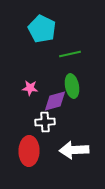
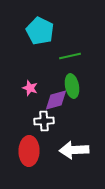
cyan pentagon: moved 2 px left, 2 px down
green line: moved 2 px down
pink star: rotated 14 degrees clockwise
purple diamond: moved 1 px right, 1 px up
white cross: moved 1 px left, 1 px up
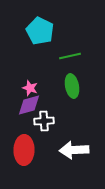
purple diamond: moved 27 px left, 5 px down
red ellipse: moved 5 px left, 1 px up
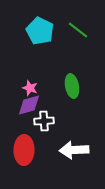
green line: moved 8 px right, 26 px up; rotated 50 degrees clockwise
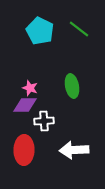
green line: moved 1 px right, 1 px up
purple diamond: moved 4 px left; rotated 15 degrees clockwise
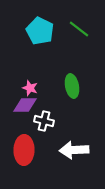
white cross: rotated 18 degrees clockwise
